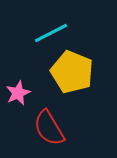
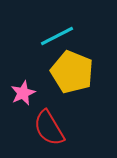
cyan line: moved 6 px right, 3 px down
pink star: moved 5 px right
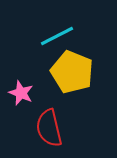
pink star: moved 2 px left; rotated 25 degrees counterclockwise
red semicircle: rotated 18 degrees clockwise
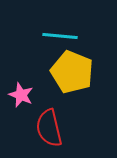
cyan line: moved 3 px right; rotated 32 degrees clockwise
pink star: moved 2 px down
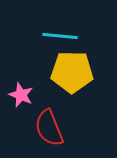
yellow pentagon: rotated 21 degrees counterclockwise
red semicircle: rotated 9 degrees counterclockwise
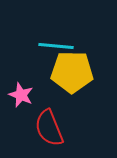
cyan line: moved 4 px left, 10 px down
